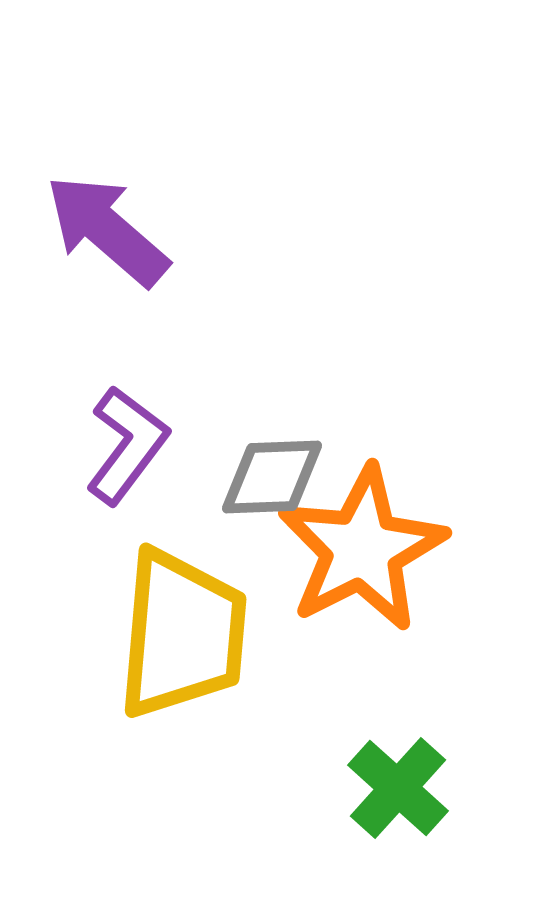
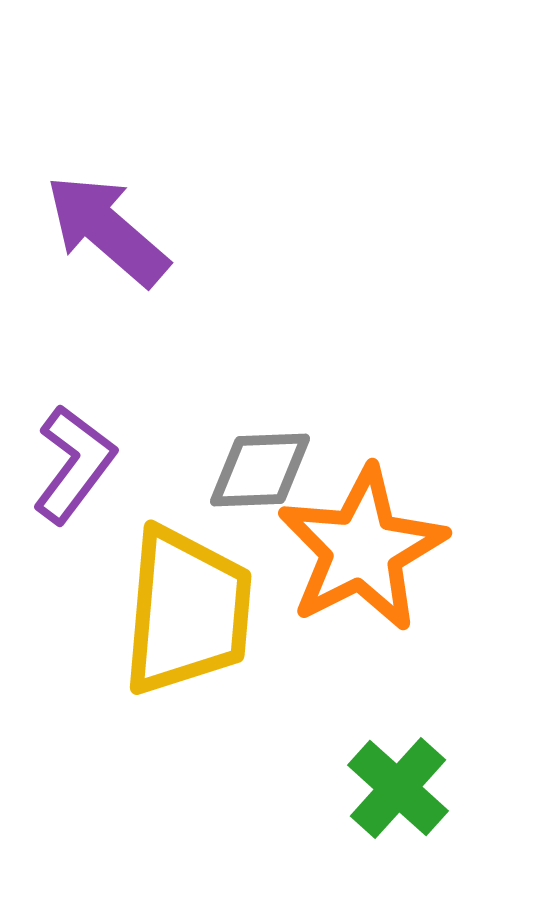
purple L-shape: moved 53 px left, 19 px down
gray diamond: moved 12 px left, 7 px up
yellow trapezoid: moved 5 px right, 23 px up
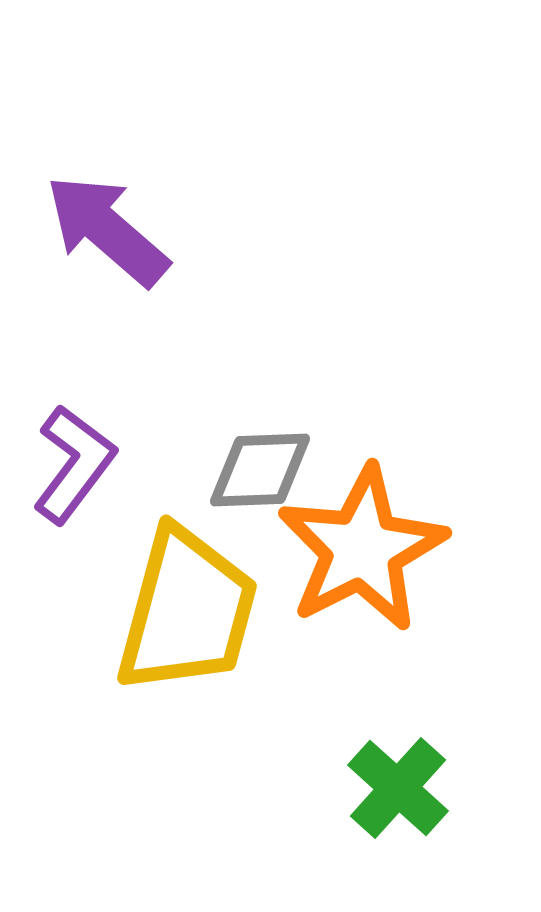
yellow trapezoid: rotated 10 degrees clockwise
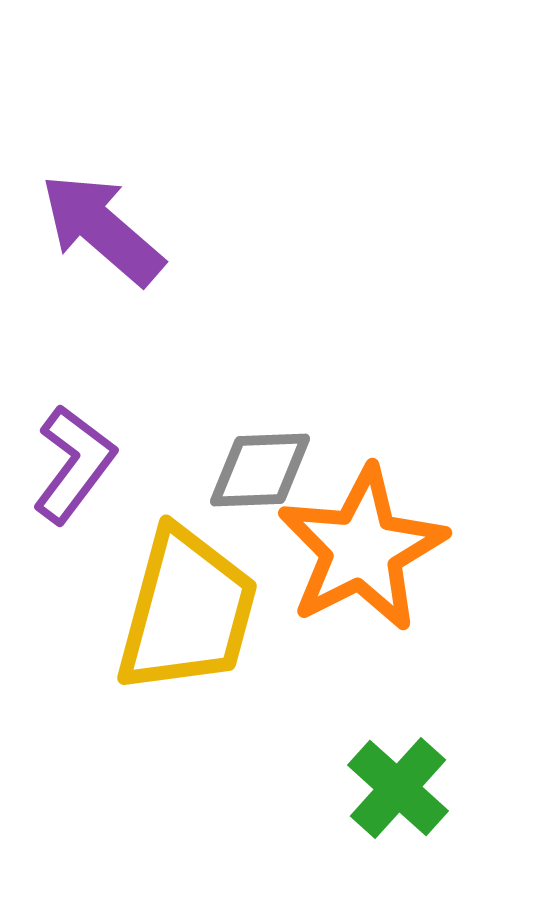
purple arrow: moved 5 px left, 1 px up
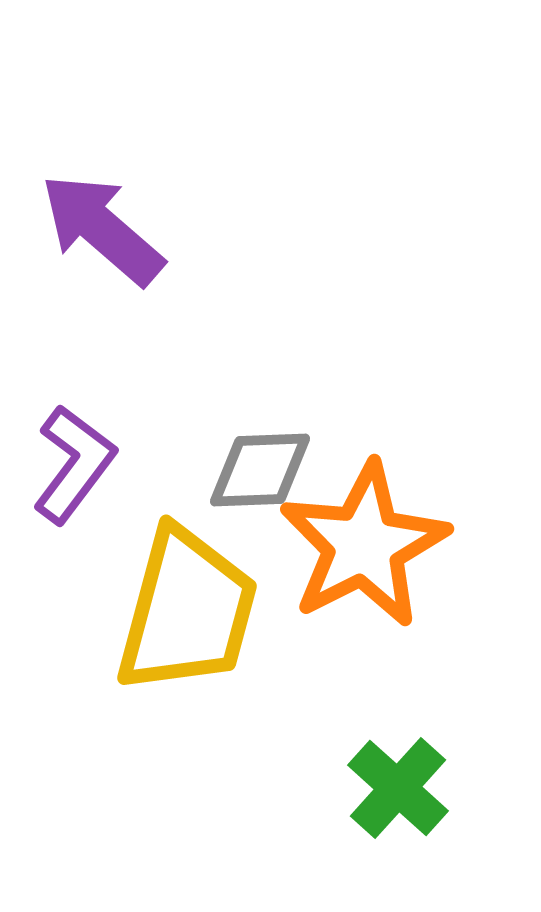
orange star: moved 2 px right, 4 px up
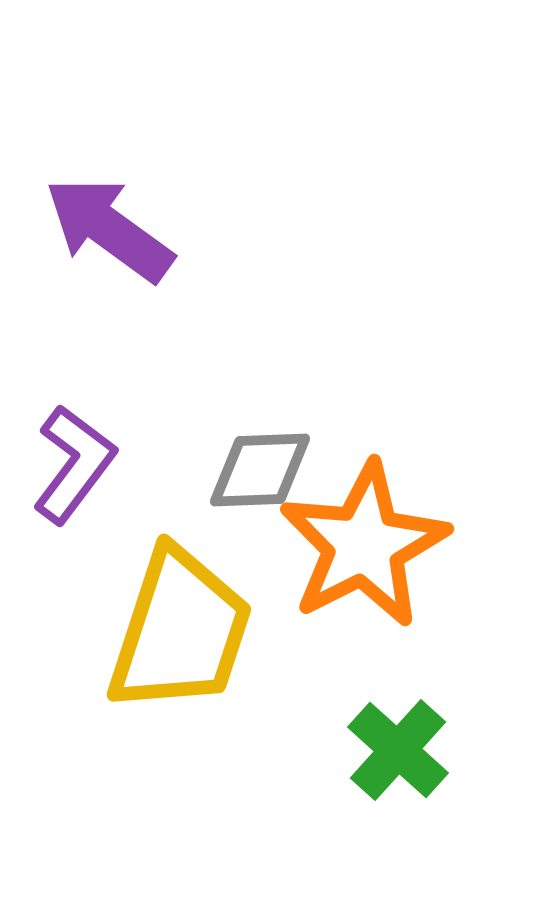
purple arrow: moved 7 px right; rotated 5 degrees counterclockwise
yellow trapezoid: moved 7 px left, 20 px down; rotated 3 degrees clockwise
green cross: moved 38 px up
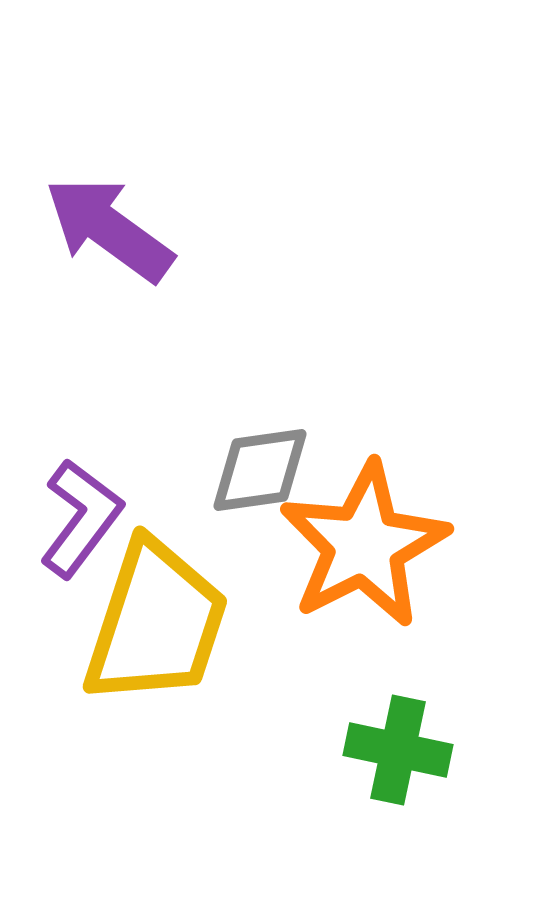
purple L-shape: moved 7 px right, 54 px down
gray diamond: rotated 6 degrees counterclockwise
yellow trapezoid: moved 24 px left, 8 px up
green cross: rotated 30 degrees counterclockwise
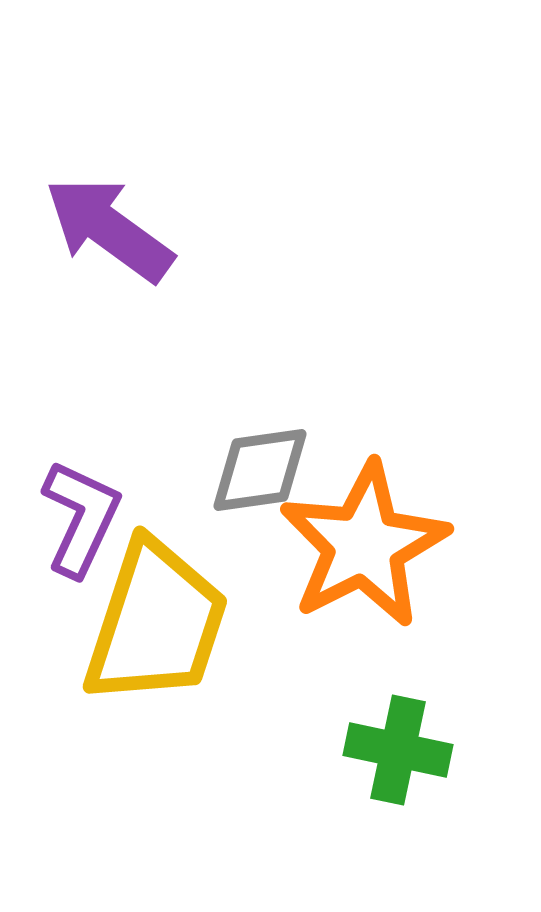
purple L-shape: rotated 12 degrees counterclockwise
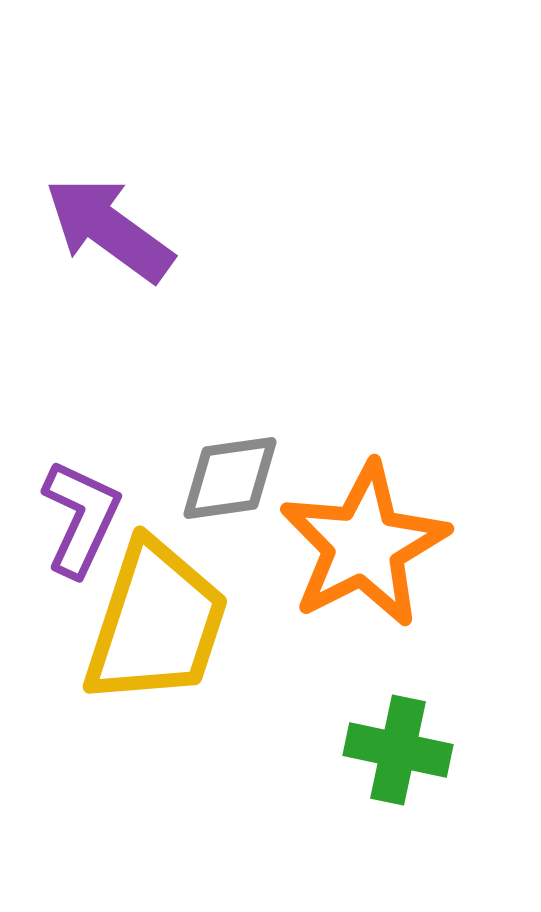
gray diamond: moved 30 px left, 8 px down
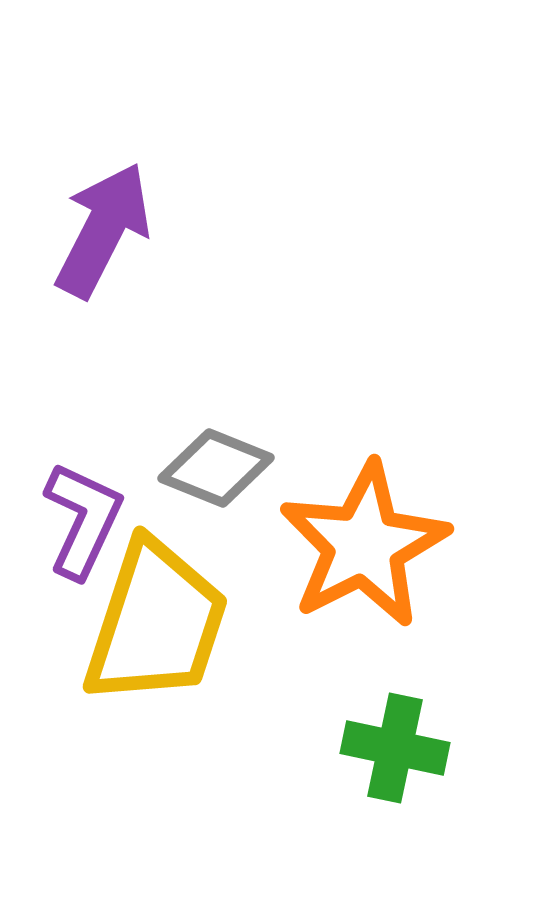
purple arrow: moved 6 px left, 1 px down; rotated 81 degrees clockwise
gray diamond: moved 14 px left, 10 px up; rotated 30 degrees clockwise
purple L-shape: moved 2 px right, 2 px down
green cross: moved 3 px left, 2 px up
